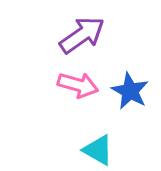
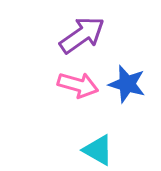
blue star: moved 3 px left, 7 px up; rotated 12 degrees counterclockwise
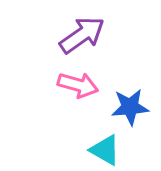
blue star: moved 3 px right, 23 px down; rotated 21 degrees counterclockwise
cyan triangle: moved 7 px right
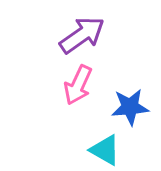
pink arrow: rotated 99 degrees clockwise
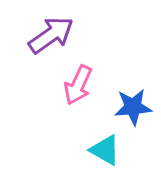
purple arrow: moved 31 px left
blue star: moved 3 px right
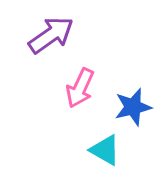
pink arrow: moved 2 px right, 3 px down
blue star: rotated 9 degrees counterclockwise
